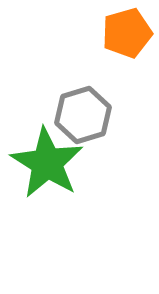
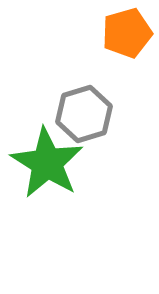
gray hexagon: moved 1 px right, 1 px up
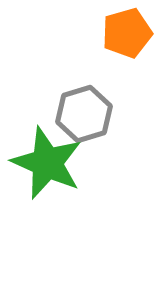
green star: rotated 8 degrees counterclockwise
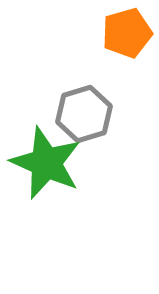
green star: moved 1 px left
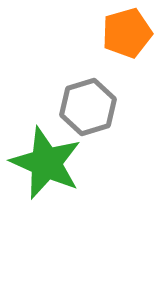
gray hexagon: moved 4 px right, 7 px up
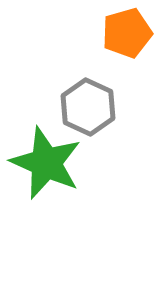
gray hexagon: rotated 18 degrees counterclockwise
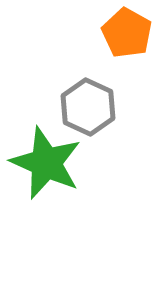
orange pentagon: rotated 27 degrees counterclockwise
